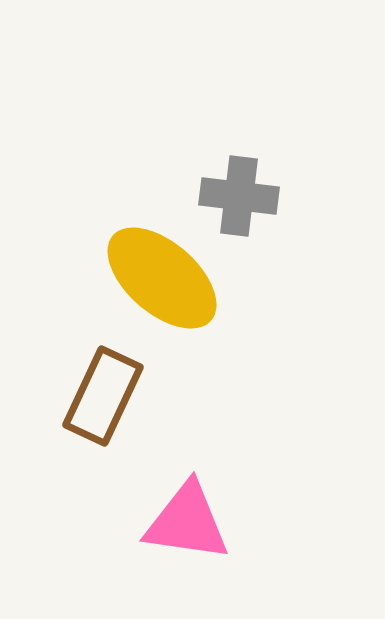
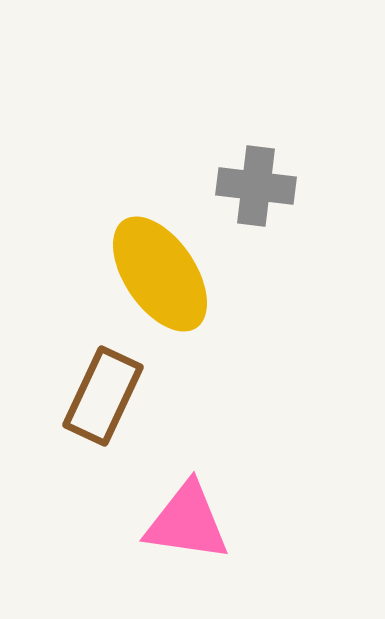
gray cross: moved 17 px right, 10 px up
yellow ellipse: moved 2 px left, 4 px up; rotated 15 degrees clockwise
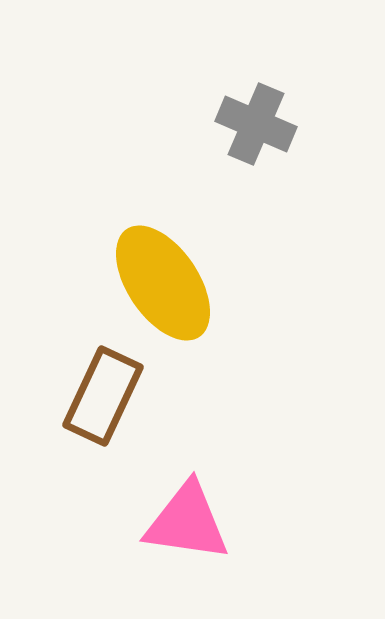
gray cross: moved 62 px up; rotated 16 degrees clockwise
yellow ellipse: moved 3 px right, 9 px down
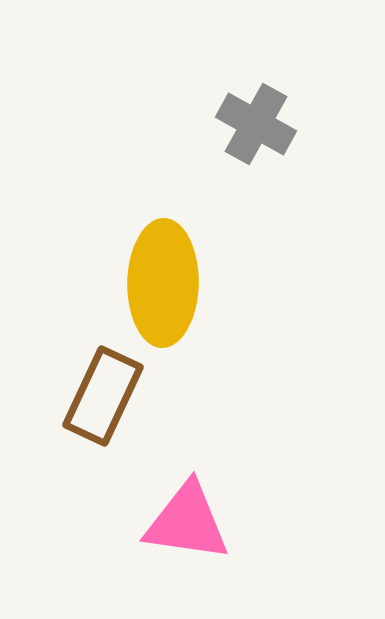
gray cross: rotated 6 degrees clockwise
yellow ellipse: rotated 35 degrees clockwise
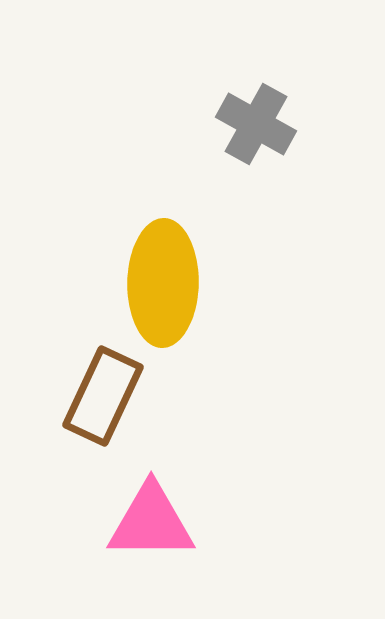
pink triangle: moved 36 px left; rotated 8 degrees counterclockwise
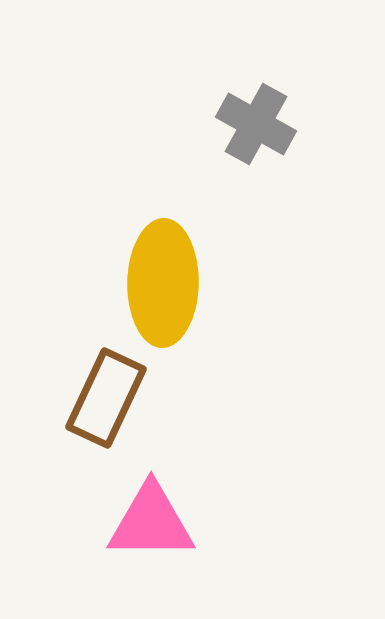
brown rectangle: moved 3 px right, 2 px down
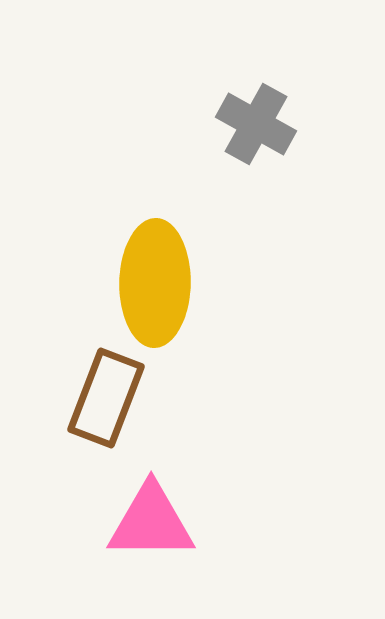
yellow ellipse: moved 8 px left
brown rectangle: rotated 4 degrees counterclockwise
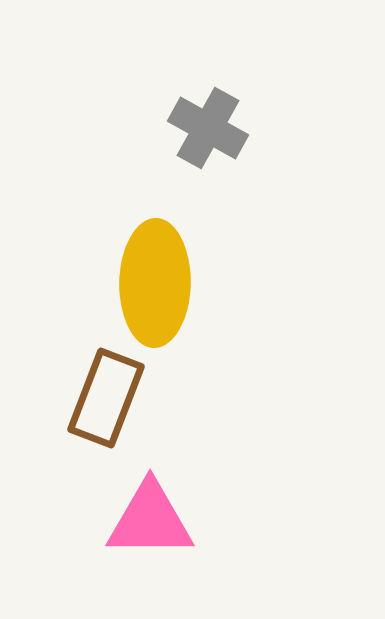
gray cross: moved 48 px left, 4 px down
pink triangle: moved 1 px left, 2 px up
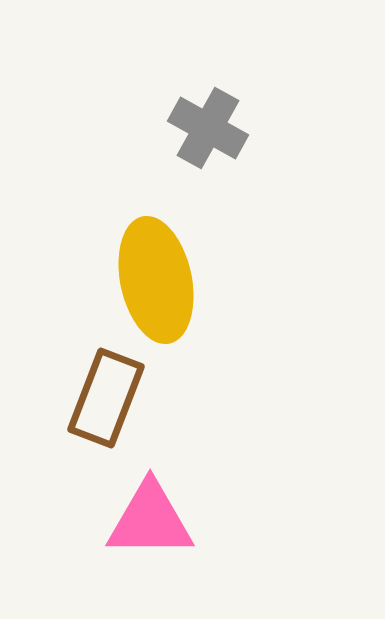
yellow ellipse: moved 1 px right, 3 px up; rotated 13 degrees counterclockwise
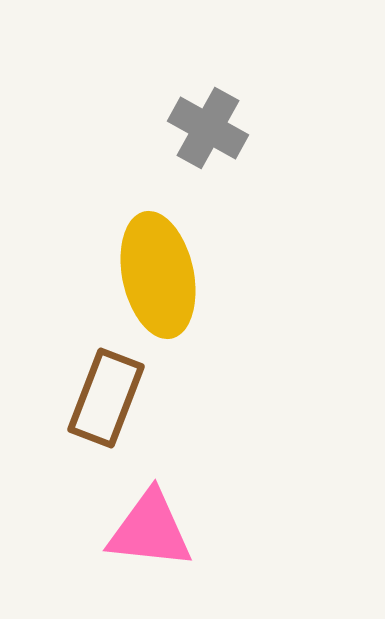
yellow ellipse: moved 2 px right, 5 px up
pink triangle: moved 10 px down; rotated 6 degrees clockwise
